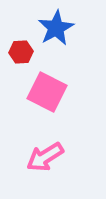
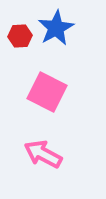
red hexagon: moved 1 px left, 16 px up
pink arrow: moved 2 px left, 3 px up; rotated 60 degrees clockwise
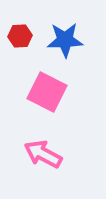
blue star: moved 9 px right, 12 px down; rotated 27 degrees clockwise
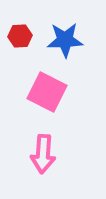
pink arrow: rotated 114 degrees counterclockwise
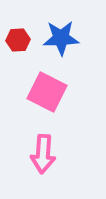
red hexagon: moved 2 px left, 4 px down
blue star: moved 4 px left, 2 px up
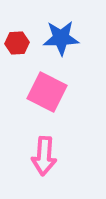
red hexagon: moved 1 px left, 3 px down
pink arrow: moved 1 px right, 2 px down
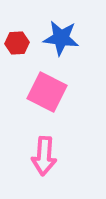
blue star: rotated 9 degrees clockwise
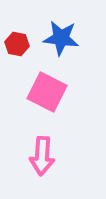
red hexagon: moved 1 px down; rotated 15 degrees clockwise
pink arrow: moved 2 px left
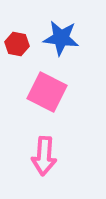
pink arrow: moved 2 px right
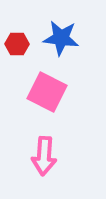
red hexagon: rotated 10 degrees counterclockwise
